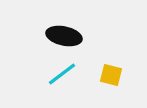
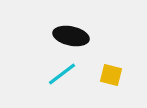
black ellipse: moved 7 px right
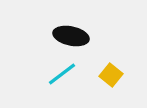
yellow square: rotated 25 degrees clockwise
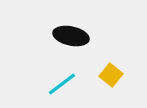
cyan line: moved 10 px down
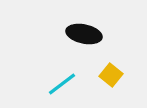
black ellipse: moved 13 px right, 2 px up
